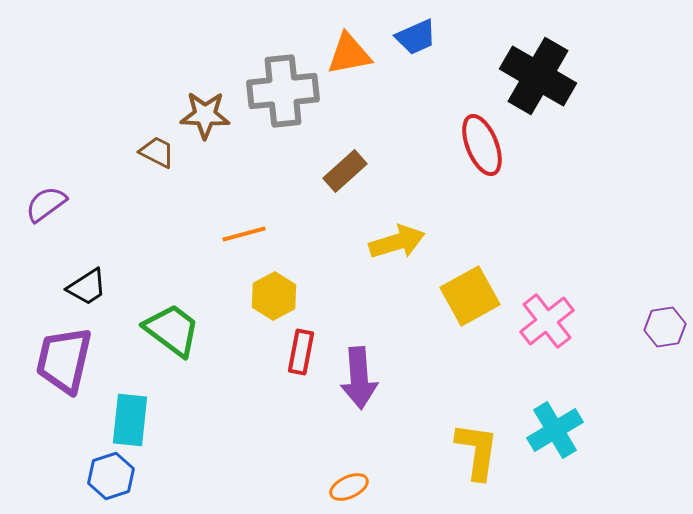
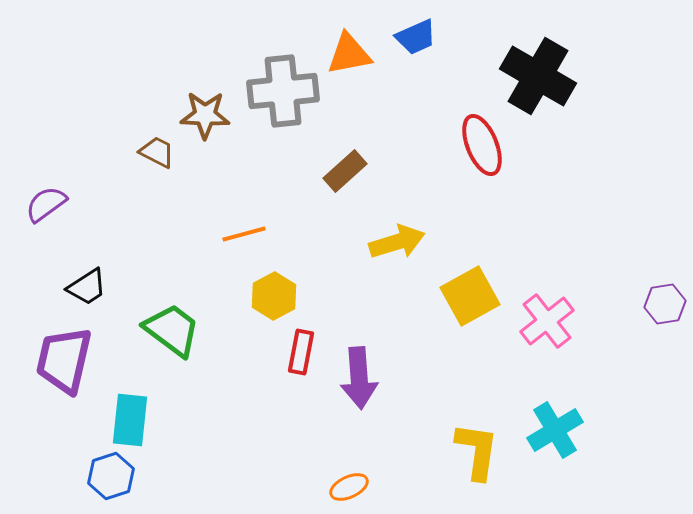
purple hexagon: moved 23 px up
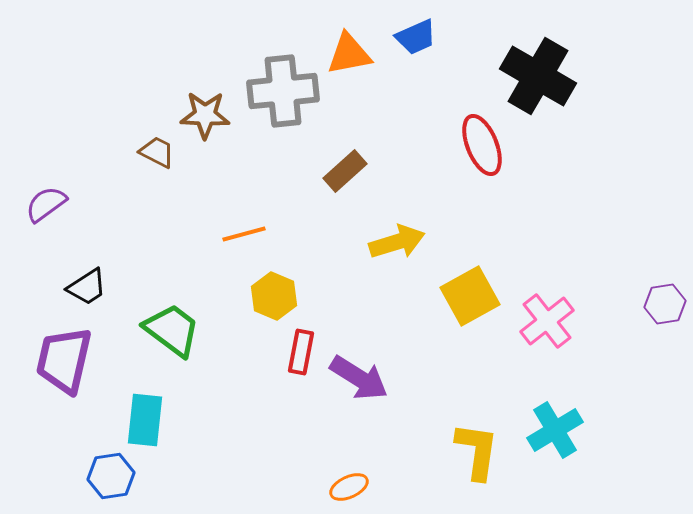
yellow hexagon: rotated 9 degrees counterclockwise
purple arrow: rotated 54 degrees counterclockwise
cyan rectangle: moved 15 px right
blue hexagon: rotated 9 degrees clockwise
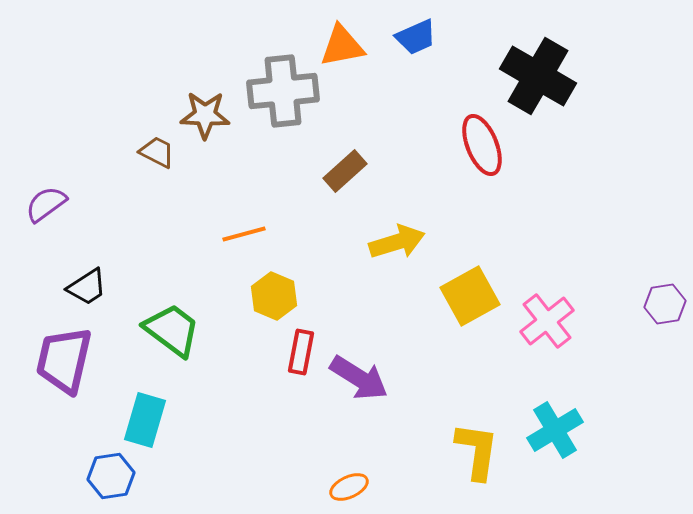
orange triangle: moved 7 px left, 8 px up
cyan rectangle: rotated 10 degrees clockwise
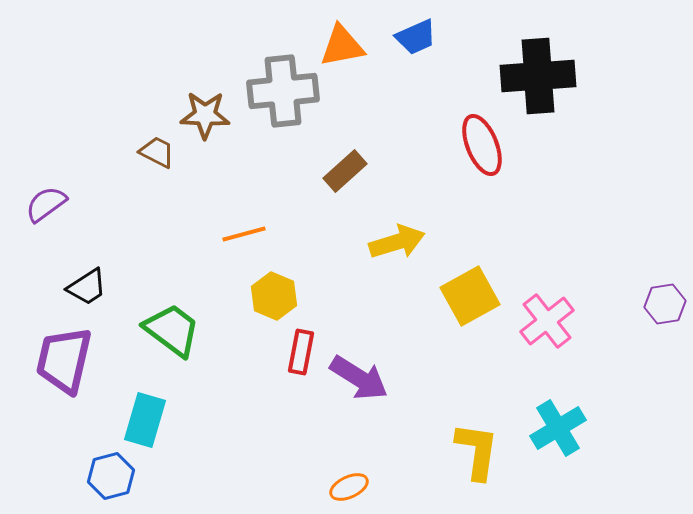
black cross: rotated 34 degrees counterclockwise
cyan cross: moved 3 px right, 2 px up
blue hexagon: rotated 6 degrees counterclockwise
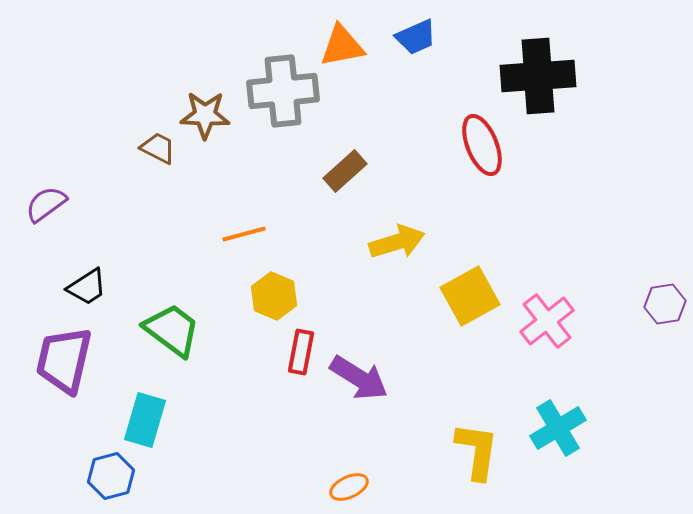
brown trapezoid: moved 1 px right, 4 px up
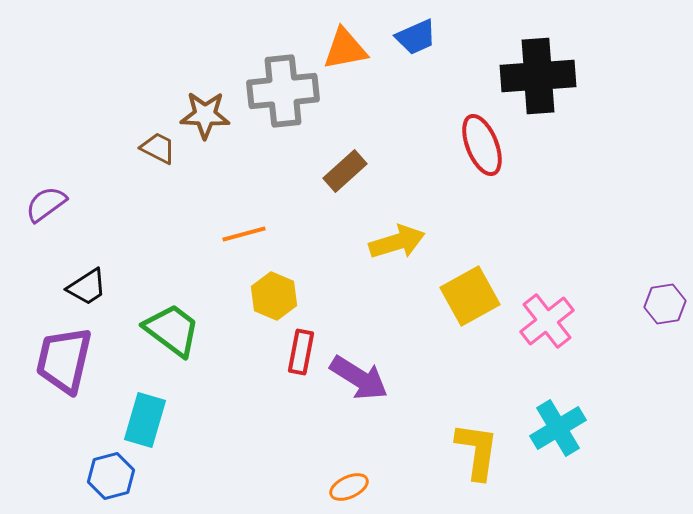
orange triangle: moved 3 px right, 3 px down
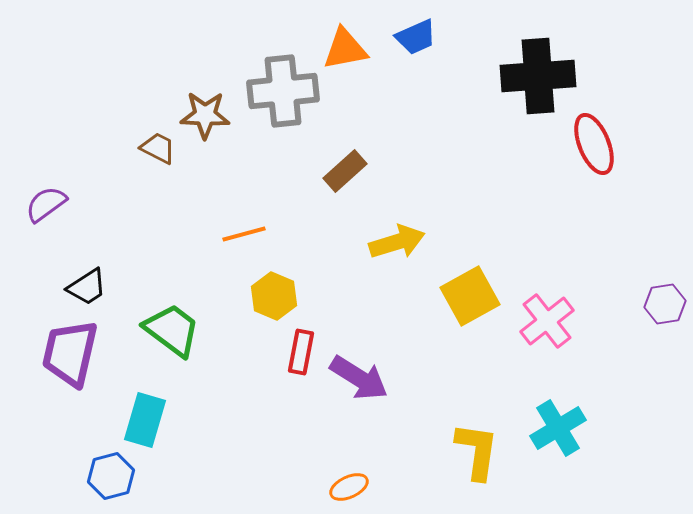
red ellipse: moved 112 px right, 1 px up
purple trapezoid: moved 6 px right, 7 px up
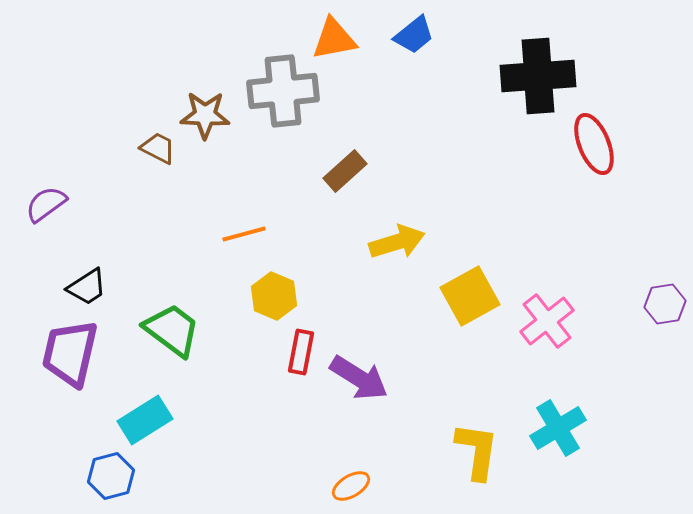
blue trapezoid: moved 2 px left, 2 px up; rotated 15 degrees counterclockwise
orange triangle: moved 11 px left, 10 px up
cyan rectangle: rotated 42 degrees clockwise
orange ellipse: moved 2 px right, 1 px up; rotated 6 degrees counterclockwise
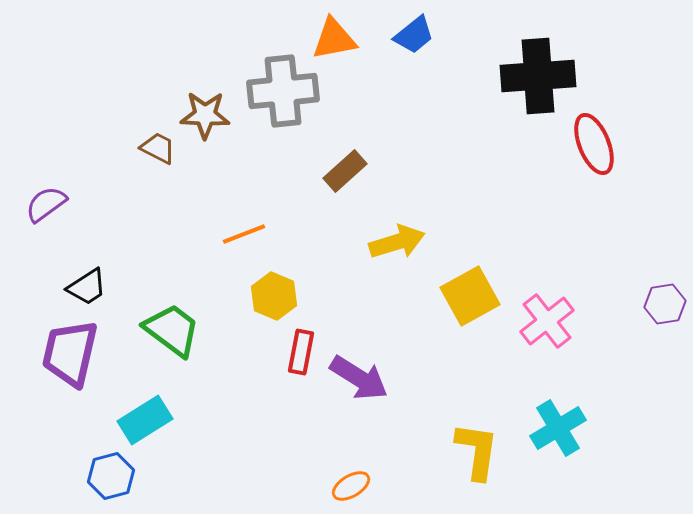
orange line: rotated 6 degrees counterclockwise
